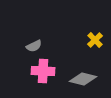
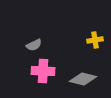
yellow cross: rotated 35 degrees clockwise
gray semicircle: moved 1 px up
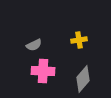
yellow cross: moved 16 px left
gray diamond: rotated 64 degrees counterclockwise
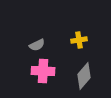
gray semicircle: moved 3 px right
gray diamond: moved 1 px right, 3 px up
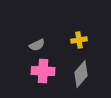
gray diamond: moved 3 px left, 2 px up
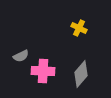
yellow cross: moved 12 px up; rotated 35 degrees clockwise
gray semicircle: moved 16 px left, 11 px down
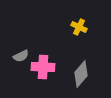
yellow cross: moved 1 px up
pink cross: moved 4 px up
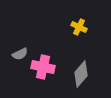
gray semicircle: moved 1 px left, 2 px up
pink cross: rotated 10 degrees clockwise
